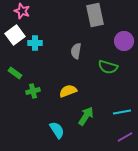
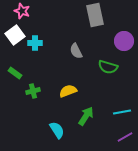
gray semicircle: rotated 35 degrees counterclockwise
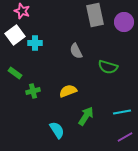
purple circle: moved 19 px up
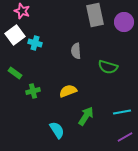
cyan cross: rotated 16 degrees clockwise
gray semicircle: rotated 21 degrees clockwise
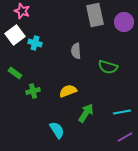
green arrow: moved 3 px up
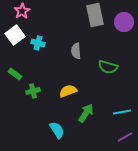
pink star: rotated 21 degrees clockwise
cyan cross: moved 3 px right
green rectangle: moved 1 px down
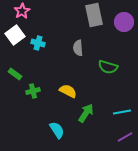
gray rectangle: moved 1 px left
gray semicircle: moved 2 px right, 3 px up
yellow semicircle: rotated 48 degrees clockwise
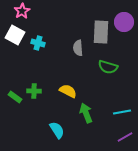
gray rectangle: moved 7 px right, 17 px down; rotated 15 degrees clockwise
white square: rotated 24 degrees counterclockwise
green rectangle: moved 23 px down
green cross: moved 1 px right; rotated 16 degrees clockwise
green arrow: rotated 54 degrees counterclockwise
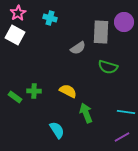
pink star: moved 4 px left, 2 px down
cyan cross: moved 12 px right, 25 px up
gray semicircle: rotated 119 degrees counterclockwise
cyan line: moved 4 px right; rotated 18 degrees clockwise
purple line: moved 3 px left
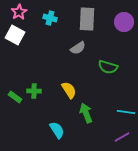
pink star: moved 1 px right, 1 px up
gray rectangle: moved 14 px left, 13 px up
yellow semicircle: moved 1 px right, 1 px up; rotated 30 degrees clockwise
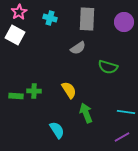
green rectangle: moved 1 px right, 1 px up; rotated 32 degrees counterclockwise
